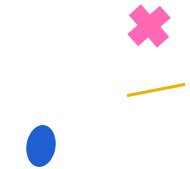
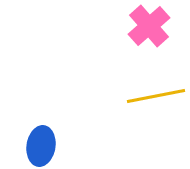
yellow line: moved 6 px down
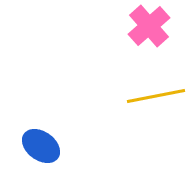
blue ellipse: rotated 63 degrees counterclockwise
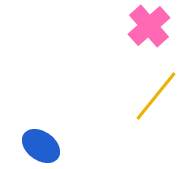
yellow line: rotated 40 degrees counterclockwise
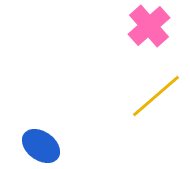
yellow line: rotated 10 degrees clockwise
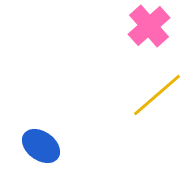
yellow line: moved 1 px right, 1 px up
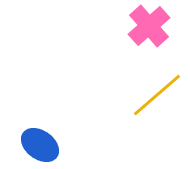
blue ellipse: moved 1 px left, 1 px up
